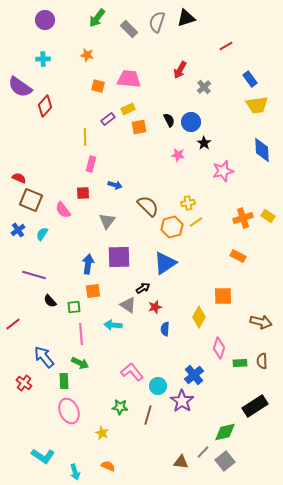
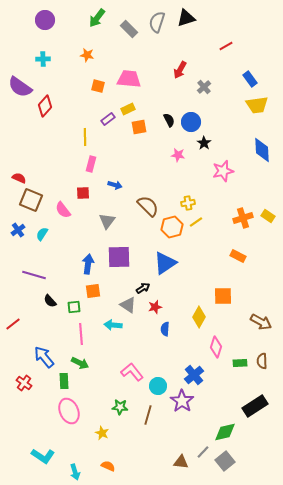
brown arrow at (261, 322): rotated 15 degrees clockwise
pink diamond at (219, 348): moved 3 px left, 1 px up
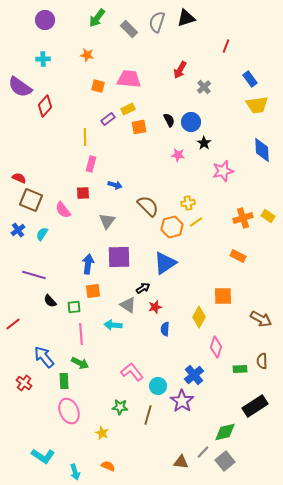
red line at (226, 46): rotated 40 degrees counterclockwise
brown arrow at (261, 322): moved 3 px up
green rectangle at (240, 363): moved 6 px down
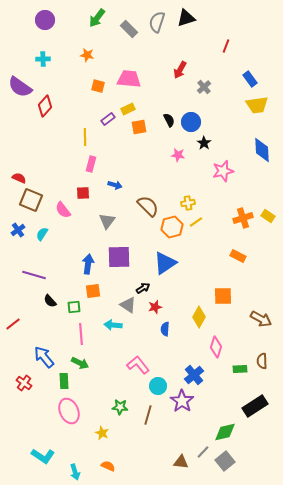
pink L-shape at (132, 372): moved 6 px right, 7 px up
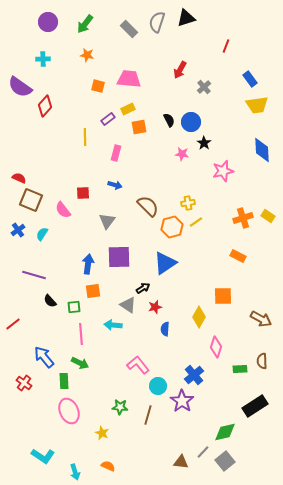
green arrow at (97, 18): moved 12 px left, 6 px down
purple circle at (45, 20): moved 3 px right, 2 px down
pink star at (178, 155): moved 4 px right, 1 px up
pink rectangle at (91, 164): moved 25 px right, 11 px up
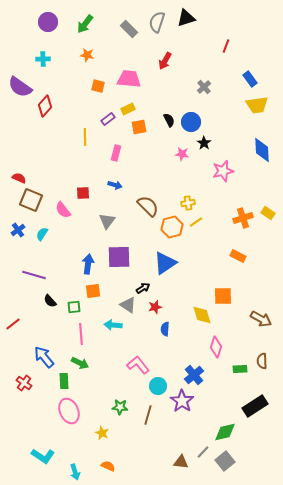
red arrow at (180, 70): moved 15 px left, 9 px up
yellow rectangle at (268, 216): moved 3 px up
yellow diamond at (199, 317): moved 3 px right, 2 px up; rotated 45 degrees counterclockwise
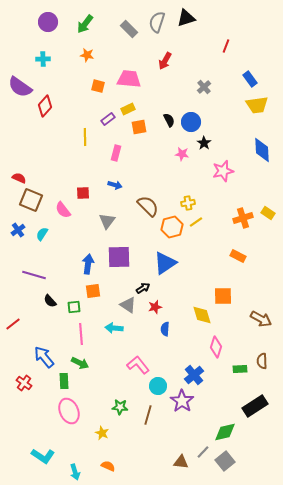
cyan arrow at (113, 325): moved 1 px right, 3 px down
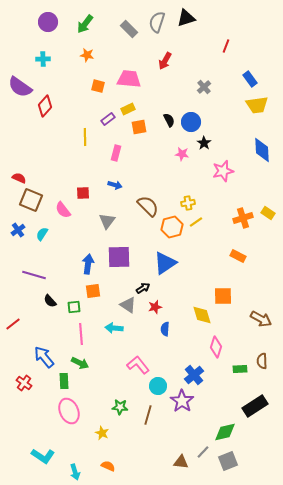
gray square at (225, 461): moved 3 px right; rotated 18 degrees clockwise
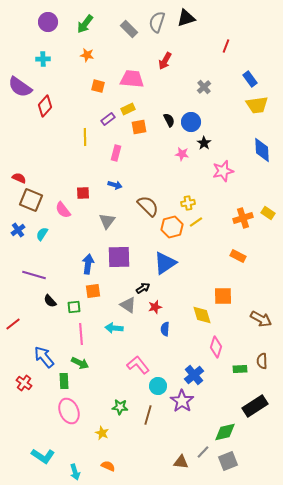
pink trapezoid at (129, 79): moved 3 px right
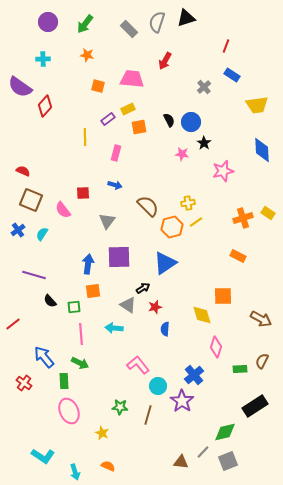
blue rectangle at (250, 79): moved 18 px left, 4 px up; rotated 21 degrees counterclockwise
red semicircle at (19, 178): moved 4 px right, 7 px up
brown semicircle at (262, 361): rotated 28 degrees clockwise
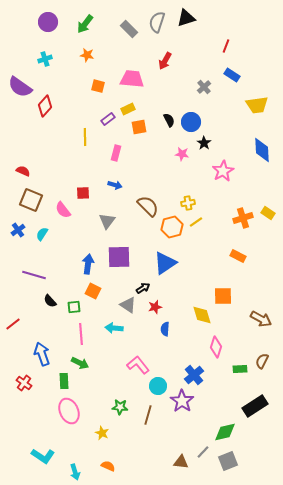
cyan cross at (43, 59): moved 2 px right; rotated 16 degrees counterclockwise
pink star at (223, 171): rotated 15 degrees counterclockwise
orange square at (93, 291): rotated 35 degrees clockwise
blue arrow at (44, 357): moved 2 px left, 3 px up; rotated 20 degrees clockwise
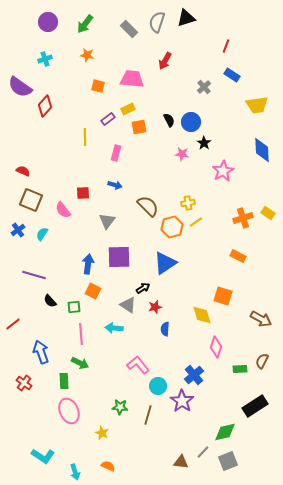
orange square at (223, 296): rotated 18 degrees clockwise
blue arrow at (42, 354): moved 1 px left, 2 px up
